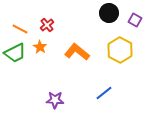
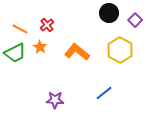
purple square: rotated 16 degrees clockwise
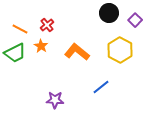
orange star: moved 1 px right, 1 px up
blue line: moved 3 px left, 6 px up
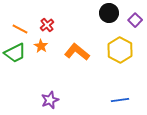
blue line: moved 19 px right, 13 px down; rotated 30 degrees clockwise
purple star: moved 5 px left; rotated 24 degrees counterclockwise
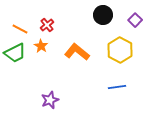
black circle: moved 6 px left, 2 px down
blue line: moved 3 px left, 13 px up
